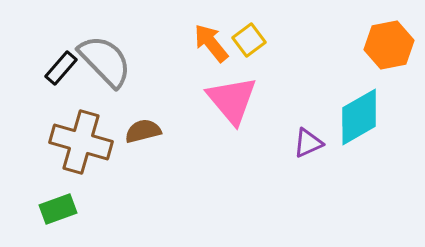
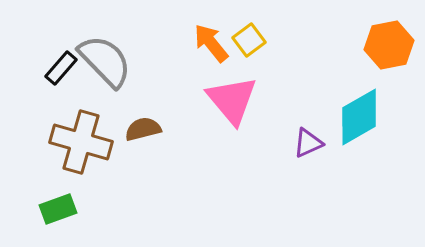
brown semicircle: moved 2 px up
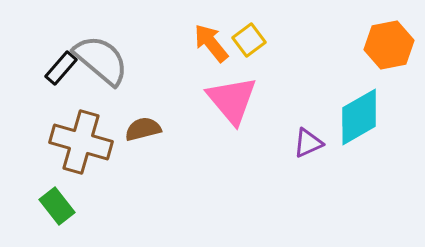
gray semicircle: moved 4 px left, 1 px up; rotated 6 degrees counterclockwise
green rectangle: moved 1 px left, 3 px up; rotated 72 degrees clockwise
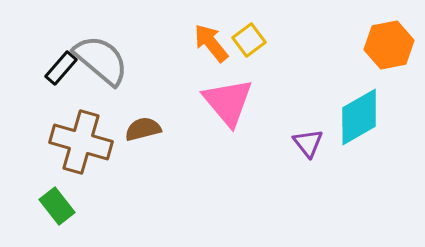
pink triangle: moved 4 px left, 2 px down
purple triangle: rotated 44 degrees counterclockwise
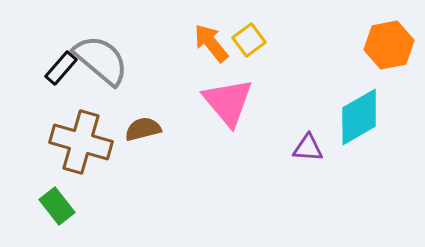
purple triangle: moved 5 px down; rotated 48 degrees counterclockwise
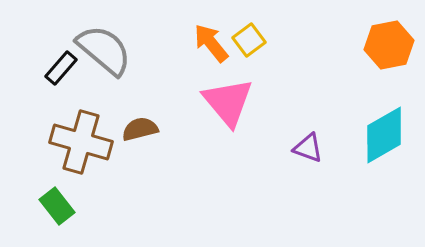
gray semicircle: moved 3 px right, 10 px up
cyan diamond: moved 25 px right, 18 px down
brown semicircle: moved 3 px left
purple triangle: rotated 16 degrees clockwise
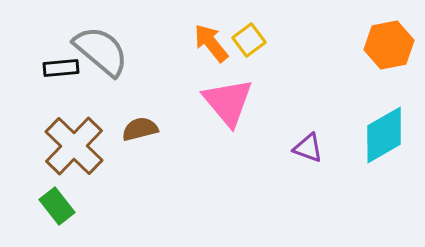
gray semicircle: moved 3 px left, 1 px down
black rectangle: rotated 44 degrees clockwise
brown cross: moved 7 px left, 4 px down; rotated 28 degrees clockwise
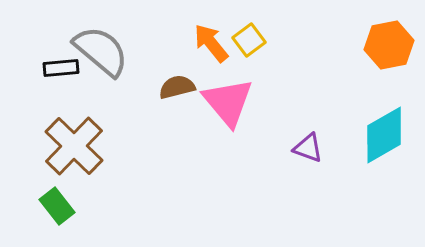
brown semicircle: moved 37 px right, 42 px up
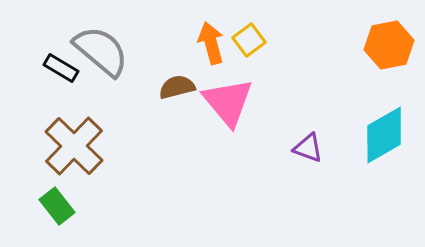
orange arrow: rotated 24 degrees clockwise
black rectangle: rotated 36 degrees clockwise
